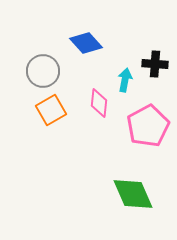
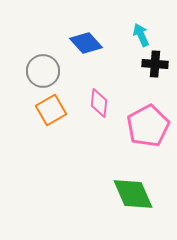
cyan arrow: moved 16 px right, 45 px up; rotated 35 degrees counterclockwise
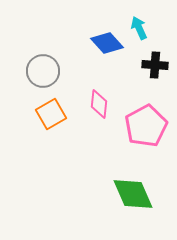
cyan arrow: moved 2 px left, 7 px up
blue diamond: moved 21 px right
black cross: moved 1 px down
pink diamond: moved 1 px down
orange square: moved 4 px down
pink pentagon: moved 2 px left
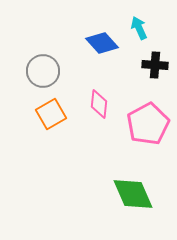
blue diamond: moved 5 px left
pink pentagon: moved 2 px right, 2 px up
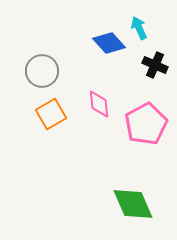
blue diamond: moved 7 px right
black cross: rotated 20 degrees clockwise
gray circle: moved 1 px left
pink diamond: rotated 12 degrees counterclockwise
pink pentagon: moved 2 px left
green diamond: moved 10 px down
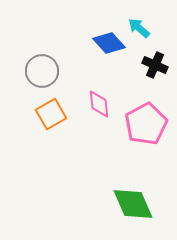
cyan arrow: rotated 25 degrees counterclockwise
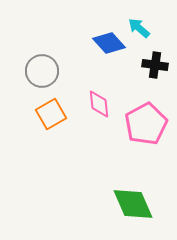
black cross: rotated 15 degrees counterclockwise
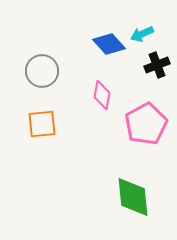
cyan arrow: moved 3 px right, 6 px down; rotated 65 degrees counterclockwise
blue diamond: moved 1 px down
black cross: moved 2 px right; rotated 30 degrees counterclockwise
pink diamond: moved 3 px right, 9 px up; rotated 16 degrees clockwise
orange square: moved 9 px left, 10 px down; rotated 24 degrees clockwise
green diamond: moved 7 px up; rotated 18 degrees clockwise
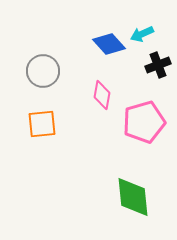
black cross: moved 1 px right
gray circle: moved 1 px right
pink pentagon: moved 2 px left, 2 px up; rotated 12 degrees clockwise
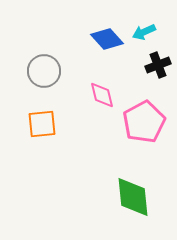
cyan arrow: moved 2 px right, 2 px up
blue diamond: moved 2 px left, 5 px up
gray circle: moved 1 px right
pink diamond: rotated 24 degrees counterclockwise
pink pentagon: rotated 12 degrees counterclockwise
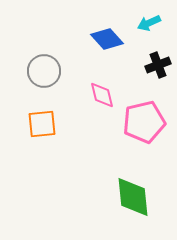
cyan arrow: moved 5 px right, 9 px up
pink pentagon: rotated 15 degrees clockwise
